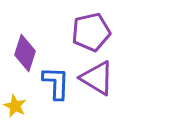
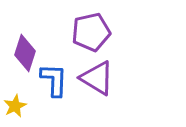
blue L-shape: moved 2 px left, 3 px up
yellow star: rotated 20 degrees clockwise
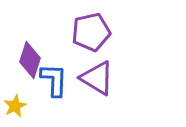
purple diamond: moved 5 px right, 7 px down
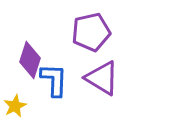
purple triangle: moved 5 px right
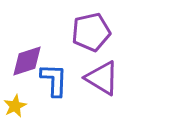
purple diamond: moved 3 px left, 1 px down; rotated 54 degrees clockwise
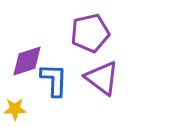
purple pentagon: moved 1 px left, 1 px down
purple triangle: rotated 6 degrees clockwise
yellow star: moved 3 px down; rotated 25 degrees clockwise
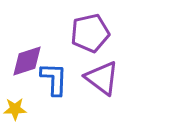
blue L-shape: moved 1 px up
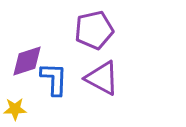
purple pentagon: moved 4 px right, 3 px up
purple triangle: rotated 9 degrees counterclockwise
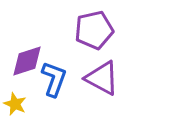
blue L-shape: rotated 18 degrees clockwise
yellow star: moved 5 px up; rotated 25 degrees clockwise
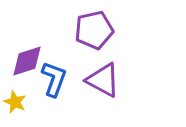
purple triangle: moved 1 px right, 2 px down
yellow star: moved 2 px up
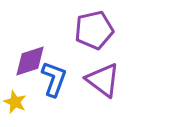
purple diamond: moved 3 px right
purple triangle: rotated 9 degrees clockwise
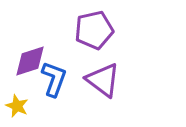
yellow star: moved 2 px right, 4 px down
